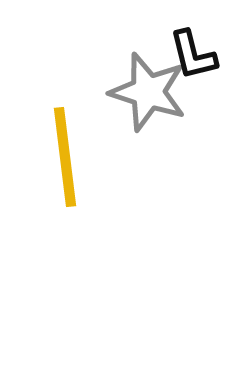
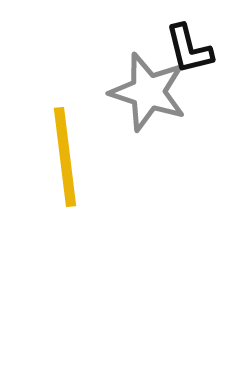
black L-shape: moved 4 px left, 6 px up
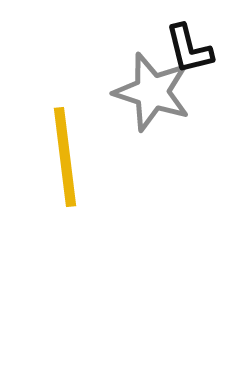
gray star: moved 4 px right
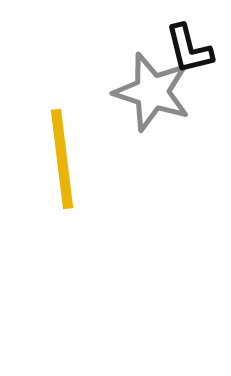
yellow line: moved 3 px left, 2 px down
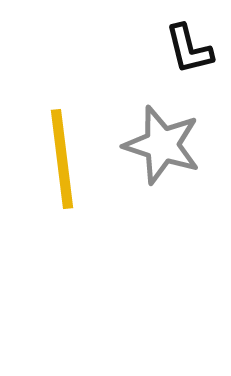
gray star: moved 10 px right, 53 px down
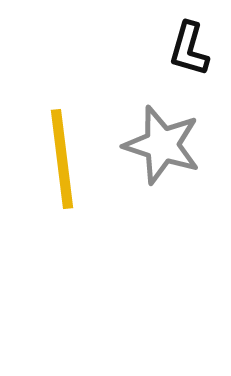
black L-shape: rotated 30 degrees clockwise
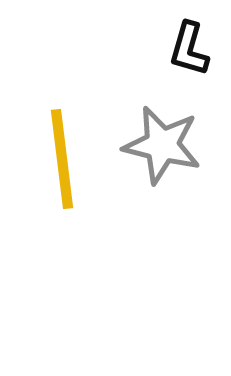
gray star: rotated 4 degrees counterclockwise
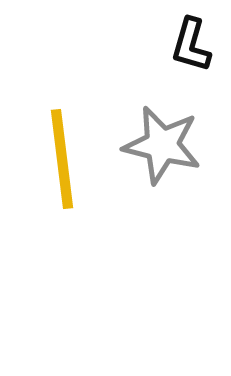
black L-shape: moved 2 px right, 4 px up
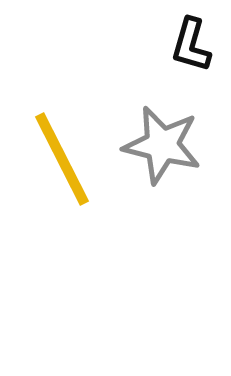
yellow line: rotated 20 degrees counterclockwise
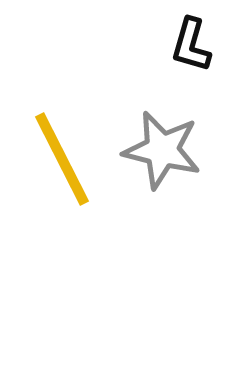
gray star: moved 5 px down
